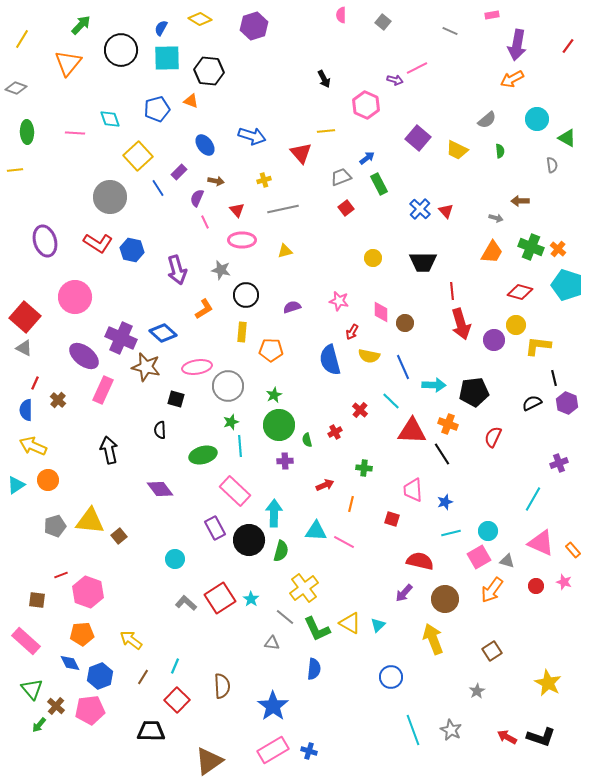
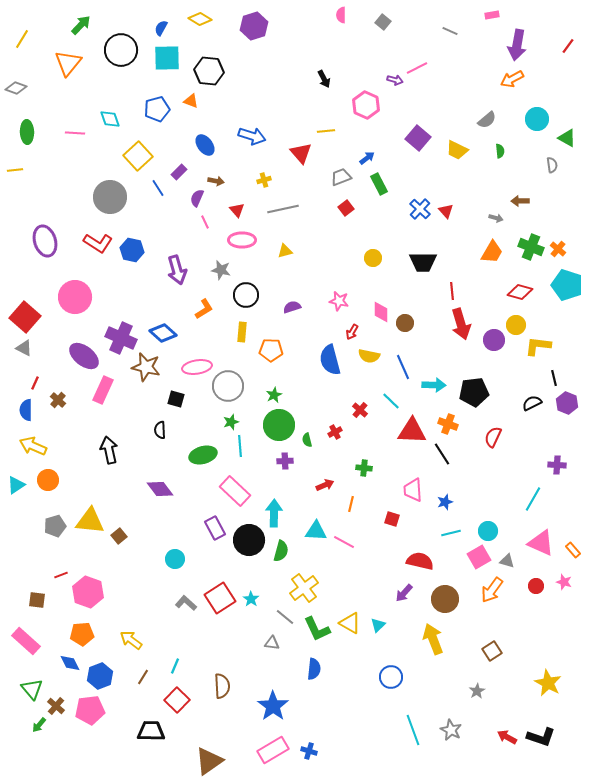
purple cross at (559, 463): moved 2 px left, 2 px down; rotated 24 degrees clockwise
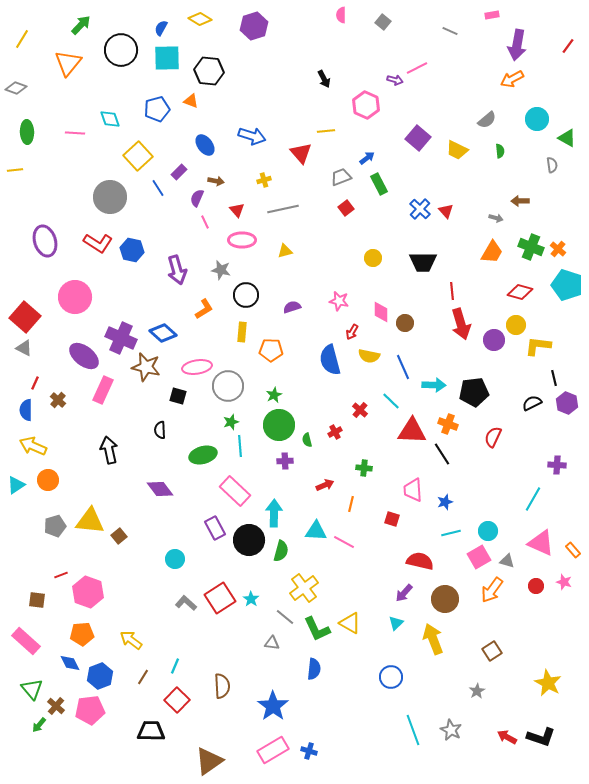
black square at (176, 399): moved 2 px right, 3 px up
cyan triangle at (378, 625): moved 18 px right, 2 px up
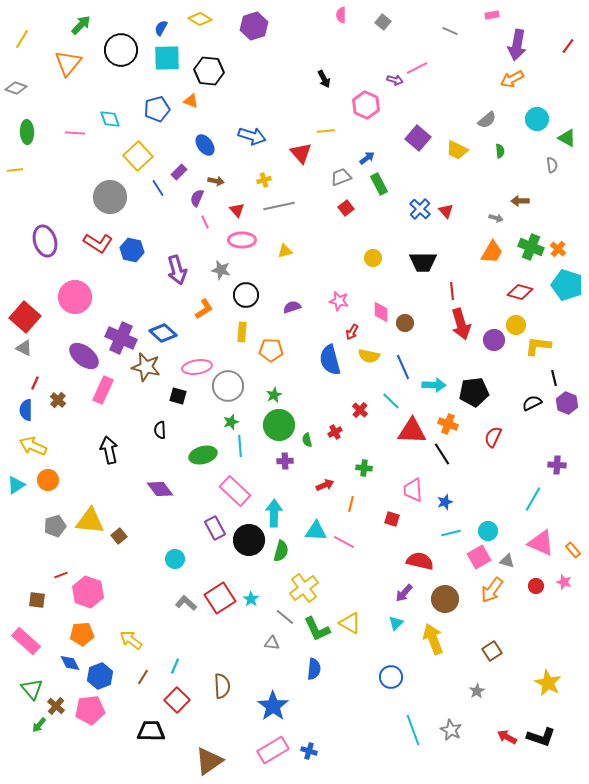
gray line at (283, 209): moved 4 px left, 3 px up
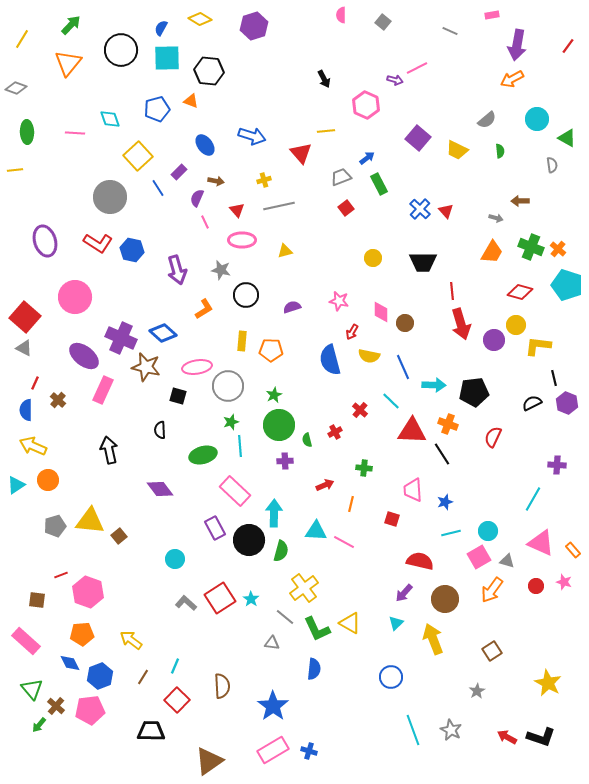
green arrow at (81, 25): moved 10 px left
yellow rectangle at (242, 332): moved 9 px down
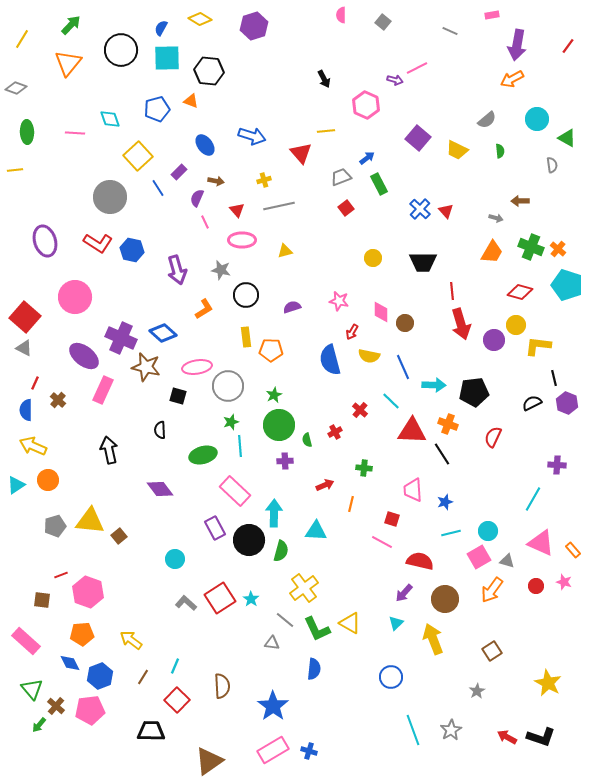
yellow rectangle at (242, 341): moved 4 px right, 4 px up; rotated 12 degrees counterclockwise
pink line at (344, 542): moved 38 px right
brown square at (37, 600): moved 5 px right
gray line at (285, 617): moved 3 px down
gray star at (451, 730): rotated 15 degrees clockwise
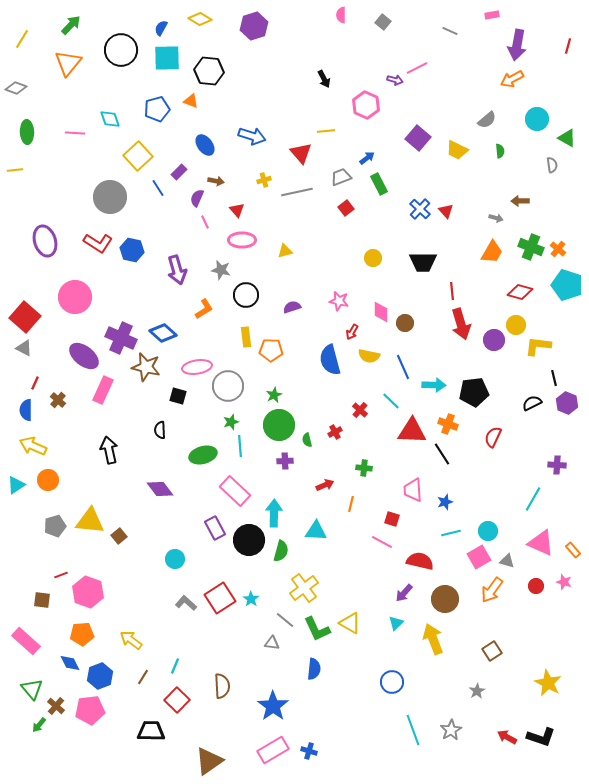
red line at (568, 46): rotated 21 degrees counterclockwise
gray line at (279, 206): moved 18 px right, 14 px up
blue circle at (391, 677): moved 1 px right, 5 px down
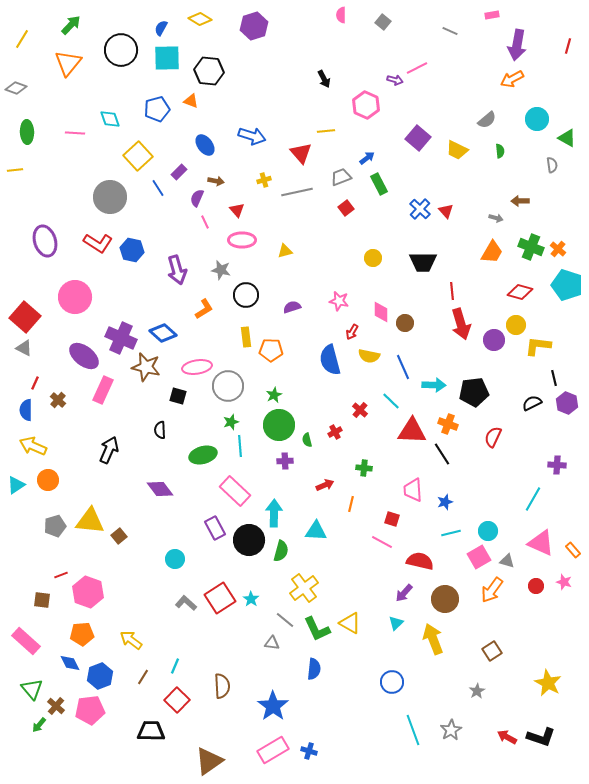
black arrow at (109, 450): rotated 36 degrees clockwise
